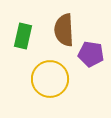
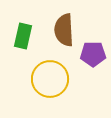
purple pentagon: moved 2 px right; rotated 10 degrees counterclockwise
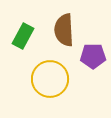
green rectangle: rotated 15 degrees clockwise
purple pentagon: moved 2 px down
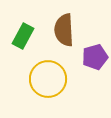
purple pentagon: moved 2 px right, 1 px down; rotated 15 degrees counterclockwise
yellow circle: moved 2 px left
